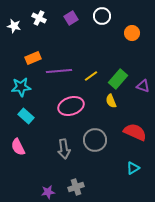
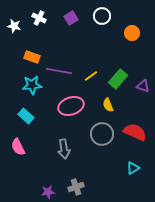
orange rectangle: moved 1 px left, 1 px up; rotated 42 degrees clockwise
purple line: rotated 15 degrees clockwise
cyan star: moved 11 px right, 2 px up
yellow semicircle: moved 3 px left, 4 px down
gray circle: moved 7 px right, 6 px up
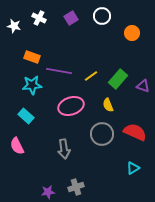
pink semicircle: moved 1 px left, 1 px up
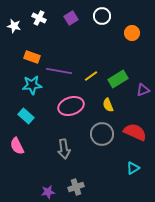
green rectangle: rotated 18 degrees clockwise
purple triangle: moved 4 px down; rotated 40 degrees counterclockwise
